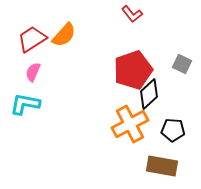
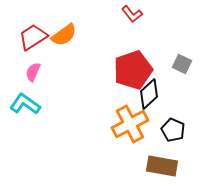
orange semicircle: rotated 12 degrees clockwise
red trapezoid: moved 1 px right, 2 px up
cyan L-shape: rotated 24 degrees clockwise
black pentagon: rotated 20 degrees clockwise
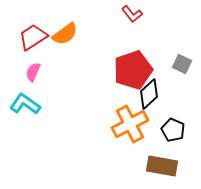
orange semicircle: moved 1 px right, 1 px up
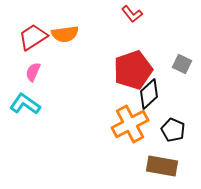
orange semicircle: rotated 28 degrees clockwise
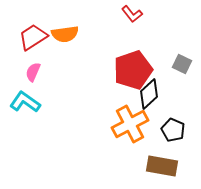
cyan L-shape: moved 2 px up
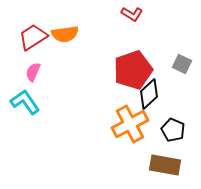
red L-shape: rotated 20 degrees counterclockwise
cyan L-shape: rotated 20 degrees clockwise
brown rectangle: moved 3 px right, 1 px up
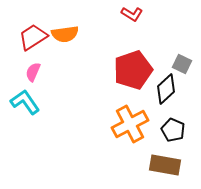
black diamond: moved 17 px right, 5 px up
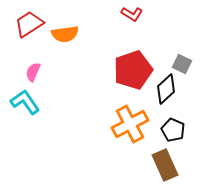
red trapezoid: moved 4 px left, 13 px up
brown rectangle: rotated 56 degrees clockwise
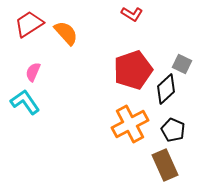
orange semicircle: moved 1 px right, 1 px up; rotated 124 degrees counterclockwise
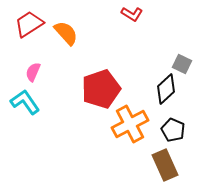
red pentagon: moved 32 px left, 19 px down
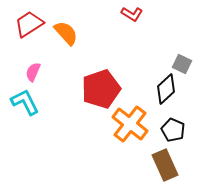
cyan L-shape: rotated 8 degrees clockwise
orange cross: rotated 24 degrees counterclockwise
